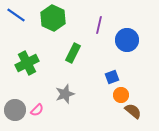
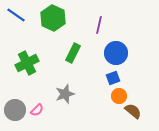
blue circle: moved 11 px left, 13 px down
blue square: moved 1 px right, 1 px down
orange circle: moved 2 px left, 1 px down
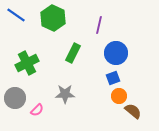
gray star: rotated 18 degrees clockwise
gray circle: moved 12 px up
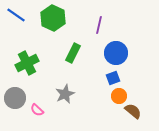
gray star: rotated 24 degrees counterclockwise
pink semicircle: rotated 88 degrees clockwise
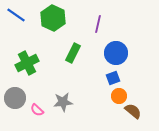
purple line: moved 1 px left, 1 px up
gray star: moved 2 px left, 8 px down; rotated 18 degrees clockwise
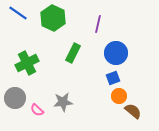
blue line: moved 2 px right, 2 px up
